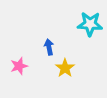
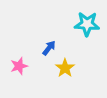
cyan star: moved 3 px left
blue arrow: moved 1 px down; rotated 49 degrees clockwise
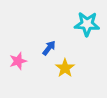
pink star: moved 1 px left, 5 px up
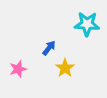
pink star: moved 8 px down
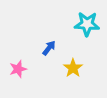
yellow star: moved 8 px right
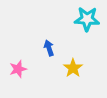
cyan star: moved 5 px up
blue arrow: rotated 56 degrees counterclockwise
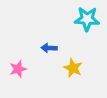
blue arrow: rotated 70 degrees counterclockwise
yellow star: rotated 12 degrees counterclockwise
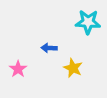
cyan star: moved 1 px right, 3 px down
pink star: rotated 18 degrees counterclockwise
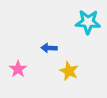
yellow star: moved 4 px left, 3 px down
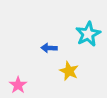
cyan star: moved 12 px down; rotated 30 degrees counterclockwise
pink star: moved 16 px down
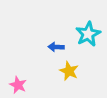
blue arrow: moved 7 px right, 1 px up
pink star: rotated 12 degrees counterclockwise
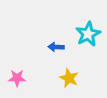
yellow star: moved 7 px down
pink star: moved 1 px left, 7 px up; rotated 24 degrees counterclockwise
